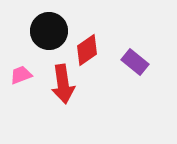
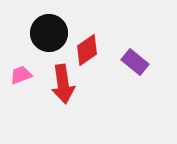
black circle: moved 2 px down
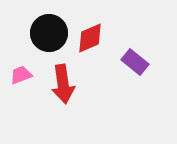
red diamond: moved 3 px right, 12 px up; rotated 12 degrees clockwise
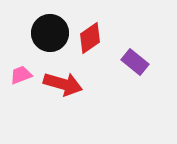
black circle: moved 1 px right
red diamond: rotated 12 degrees counterclockwise
red arrow: rotated 66 degrees counterclockwise
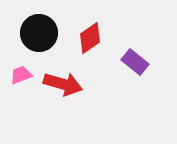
black circle: moved 11 px left
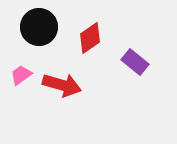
black circle: moved 6 px up
pink trapezoid: rotated 15 degrees counterclockwise
red arrow: moved 1 px left, 1 px down
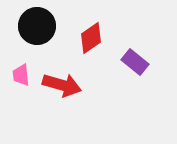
black circle: moved 2 px left, 1 px up
red diamond: moved 1 px right
pink trapezoid: rotated 60 degrees counterclockwise
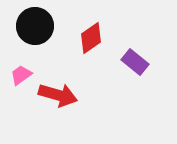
black circle: moved 2 px left
pink trapezoid: rotated 60 degrees clockwise
red arrow: moved 4 px left, 10 px down
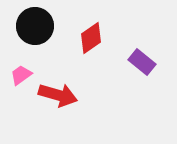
purple rectangle: moved 7 px right
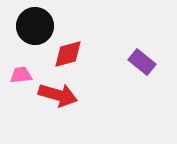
red diamond: moved 23 px left, 16 px down; rotated 20 degrees clockwise
pink trapezoid: rotated 30 degrees clockwise
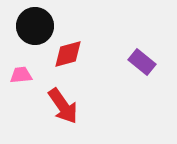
red arrow: moved 5 px right, 11 px down; rotated 39 degrees clockwise
